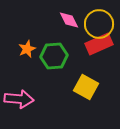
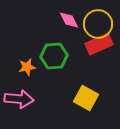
yellow circle: moved 1 px left
orange star: moved 18 px down; rotated 12 degrees clockwise
yellow square: moved 11 px down
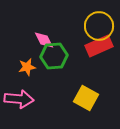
pink diamond: moved 25 px left, 20 px down
yellow circle: moved 1 px right, 2 px down
red rectangle: moved 2 px down
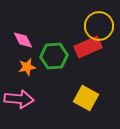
pink diamond: moved 21 px left
red rectangle: moved 11 px left, 1 px down
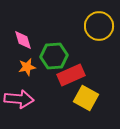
pink diamond: rotated 10 degrees clockwise
red rectangle: moved 17 px left, 28 px down
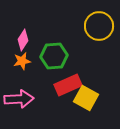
pink diamond: rotated 50 degrees clockwise
orange star: moved 5 px left, 6 px up
red rectangle: moved 3 px left, 10 px down
pink arrow: rotated 8 degrees counterclockwise
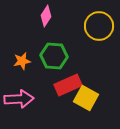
pink diamond: moved 23 px right, 24 px up
green hexagon: rotated 8 degrees clockwise
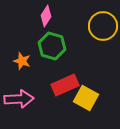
yellow circle: moved 4 px right
green hexagon: moved 2 px left, 10 px up; rotated 12 degrees clockwise
orange star: rotated 30 degrees clockwise
red rectangle: moved 3 px left
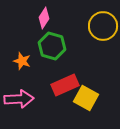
pink diamond: moved 2 px left, 2 px down
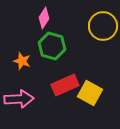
yellow square: moved 4 px right, 5 px up
